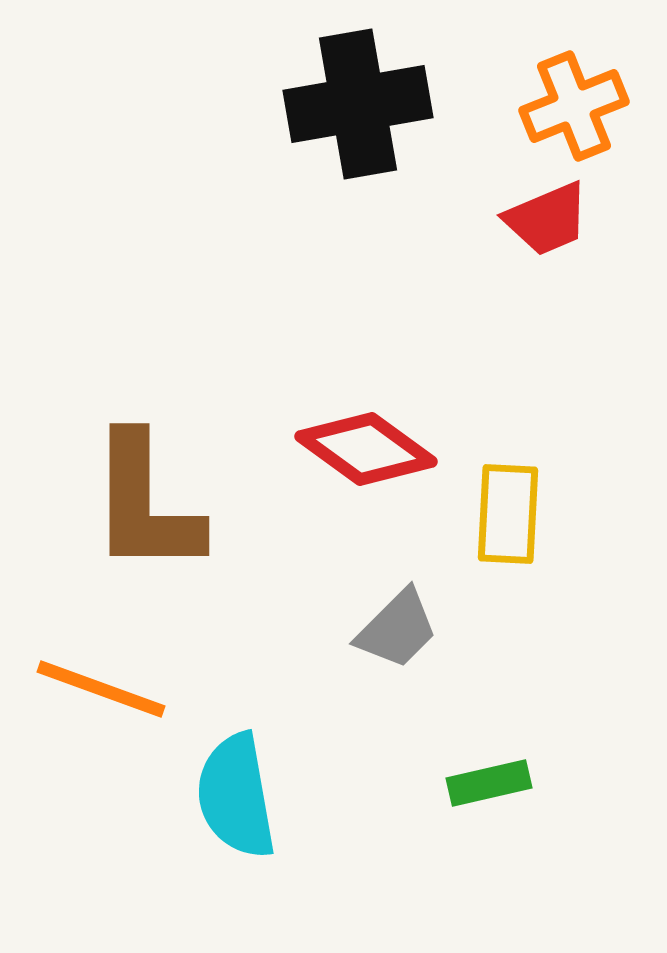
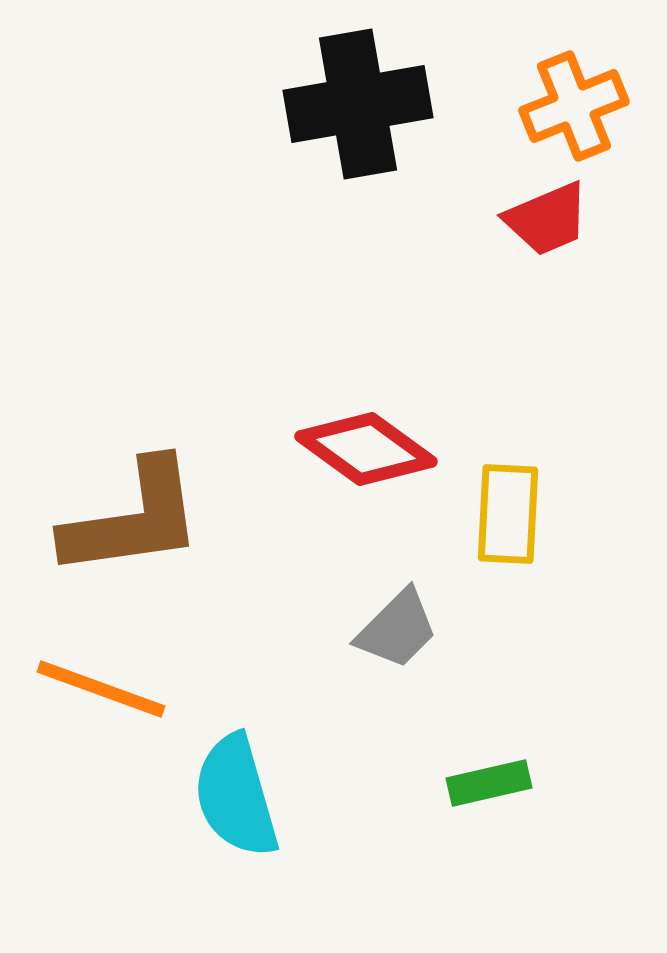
brown L-shape: moved 12 px left, 15 px down; rotated 98 degrees counterclockwise
cyan semicircle: rotated 6 degrees counterclockwise
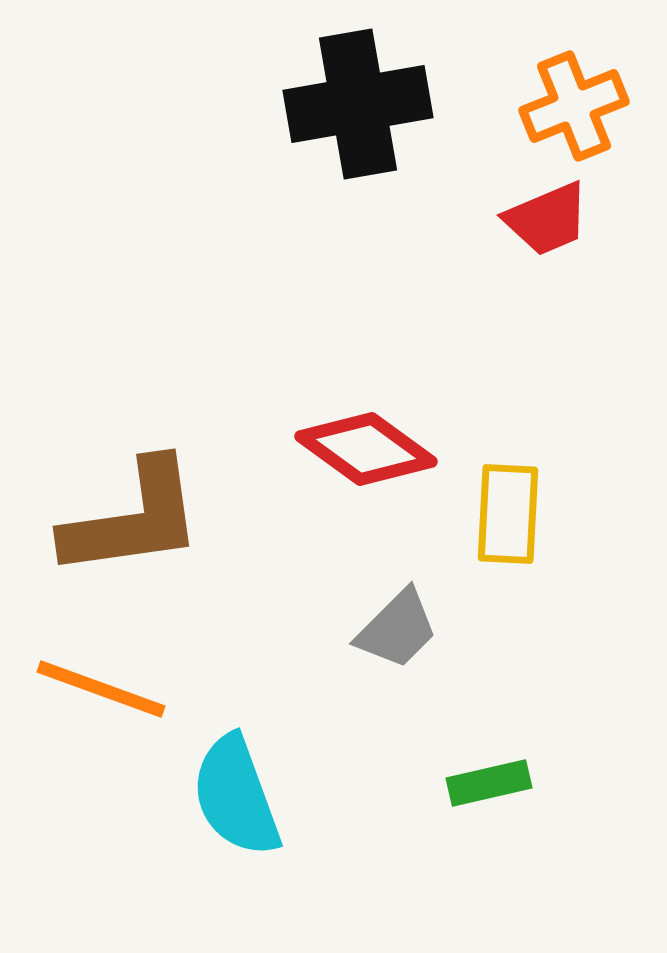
cyan semicircle: rotated 4 degrees counterclockwise
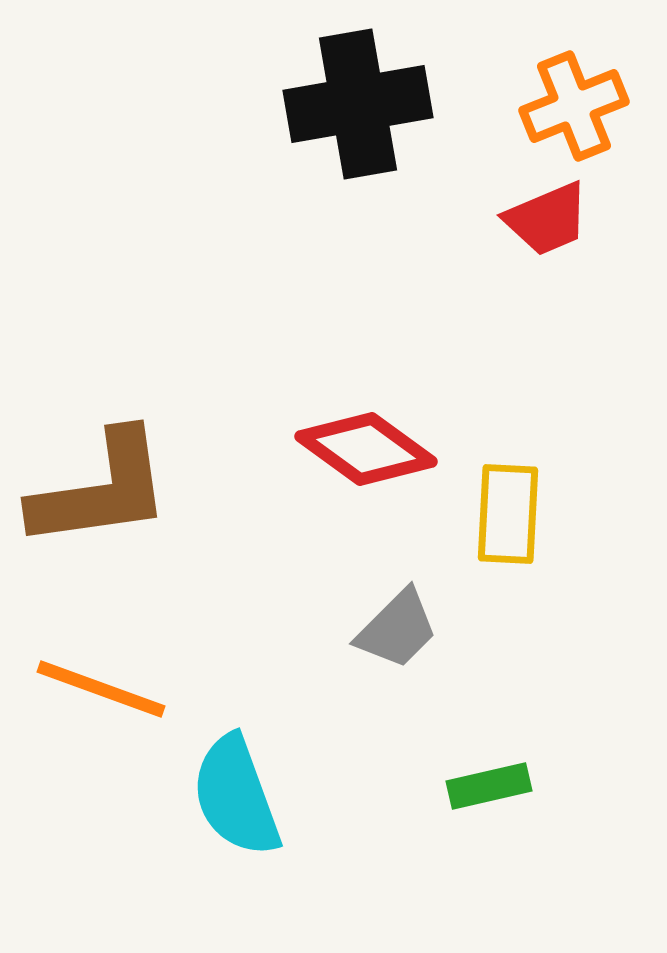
brown L-shape: moved 32 px left, 29 px up
green rectangle: moved 3 px down
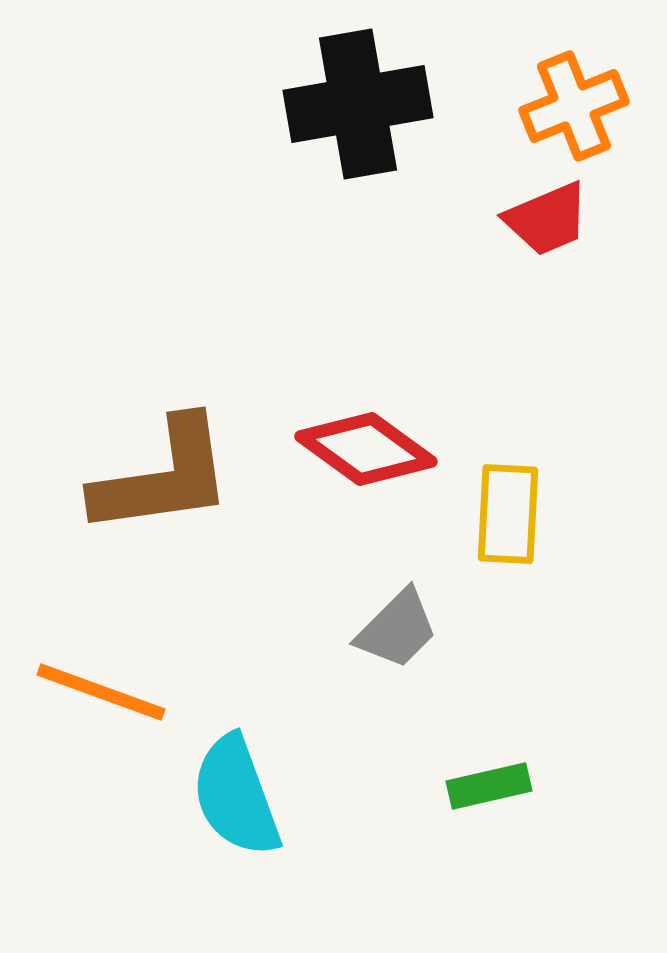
brown L-shape: moved 62 px right, 13 px up
orange line: moved 3 px down
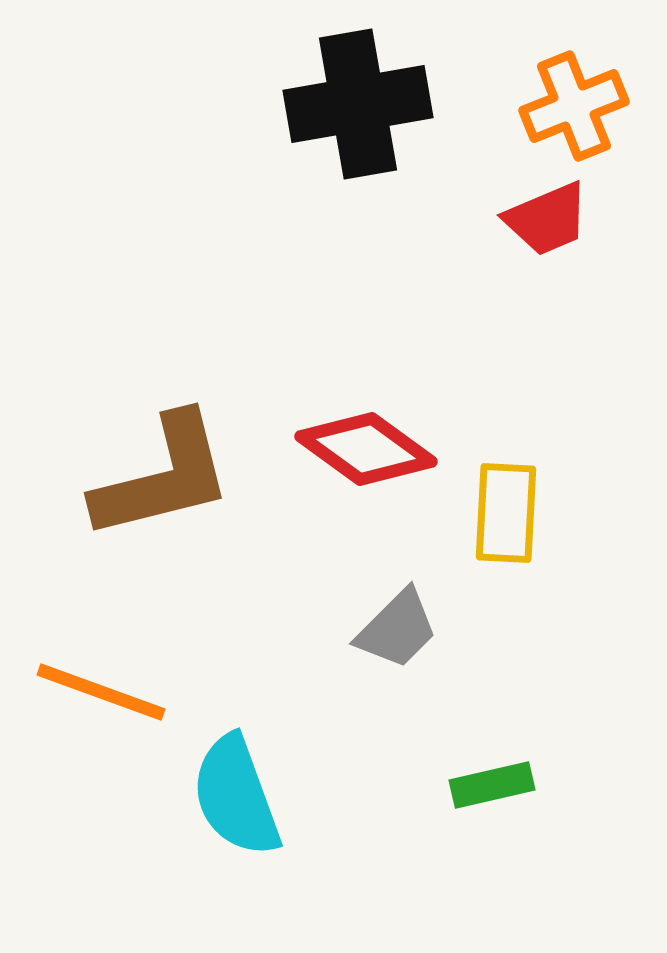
brown L-shape: rotated 6 degrees counterclockwise
yellow rectangle: moved 2 px left, 1 px up
green rectangle: moved 3 px right, 1 px up
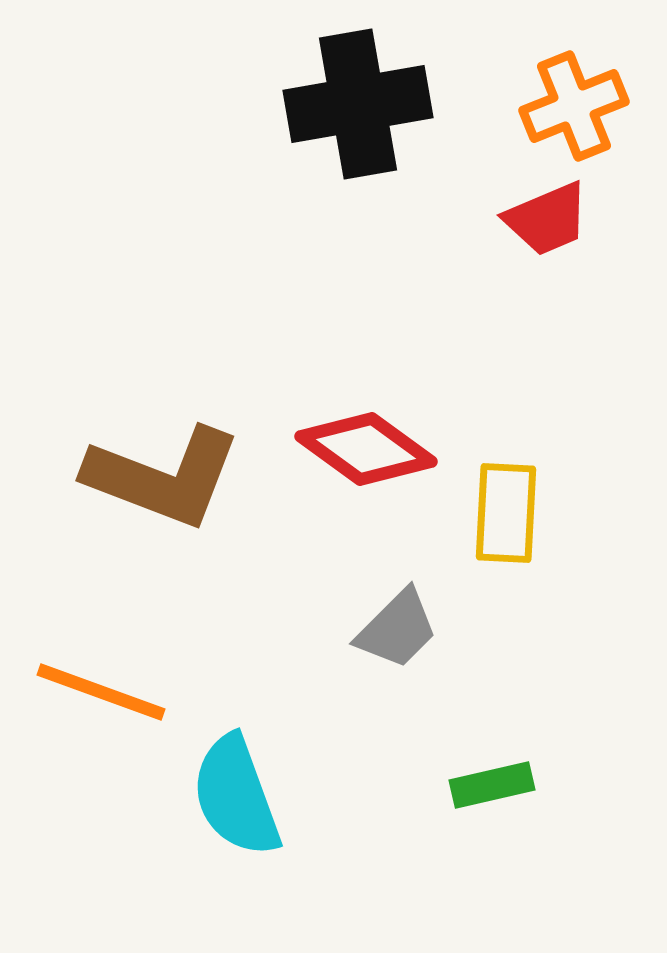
brown L-shape: rotated 35 degrees clockwise
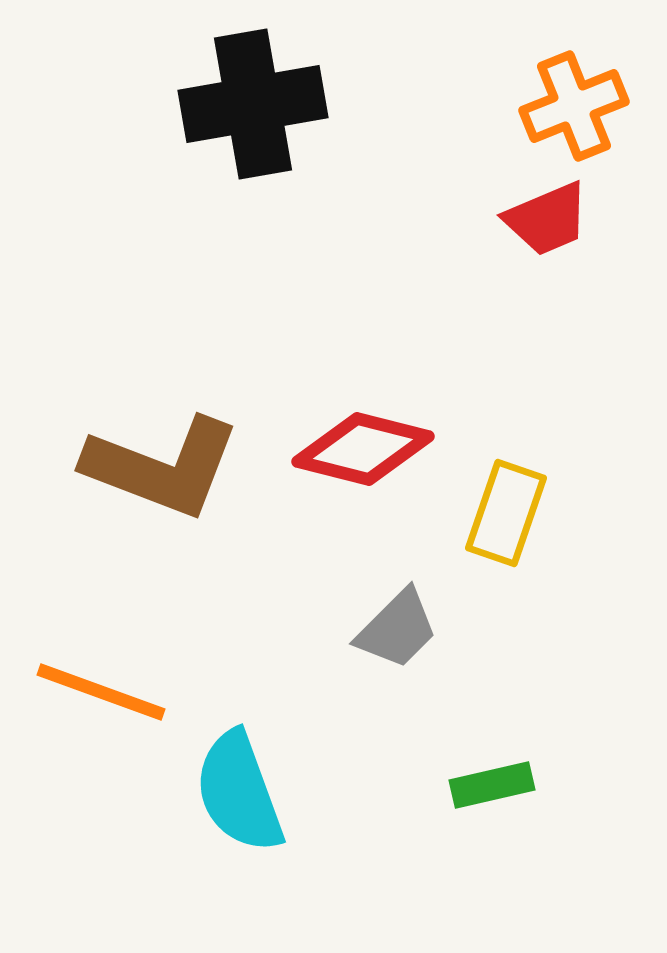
black cross: moved 105 px left
red diamond: moved 3 px left; rotated 22 degrees counterclockwise
brown L-shape: moved 1 px left, 10 px up
yellow rectangle: rotated 16 degrees clockwise
cyan semicircle: moved 3 px right, 4 px up
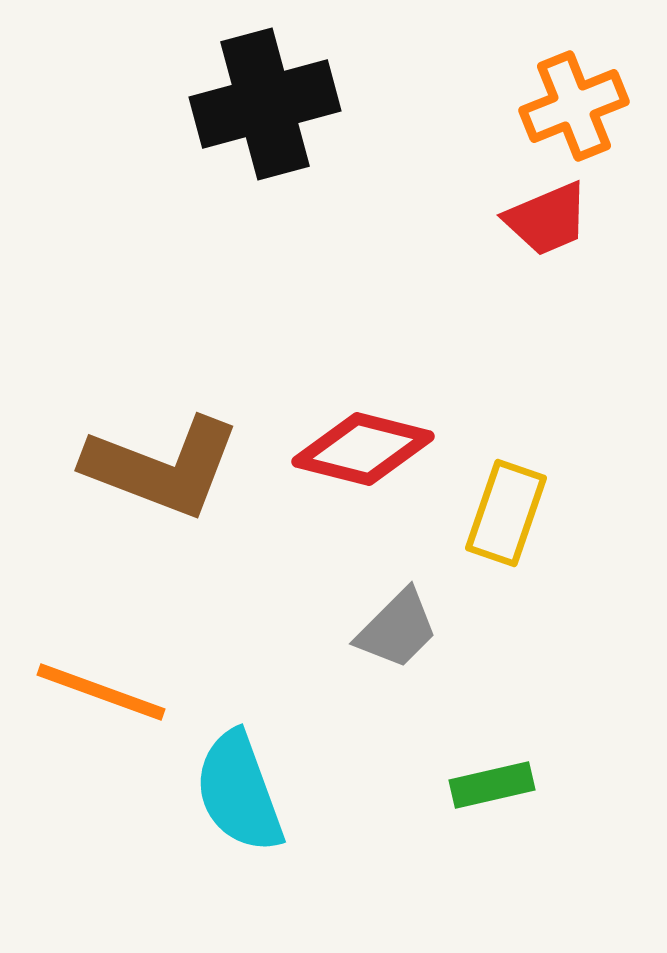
black cross: moved 12 px right; rotated 5 degrees counterclockwise
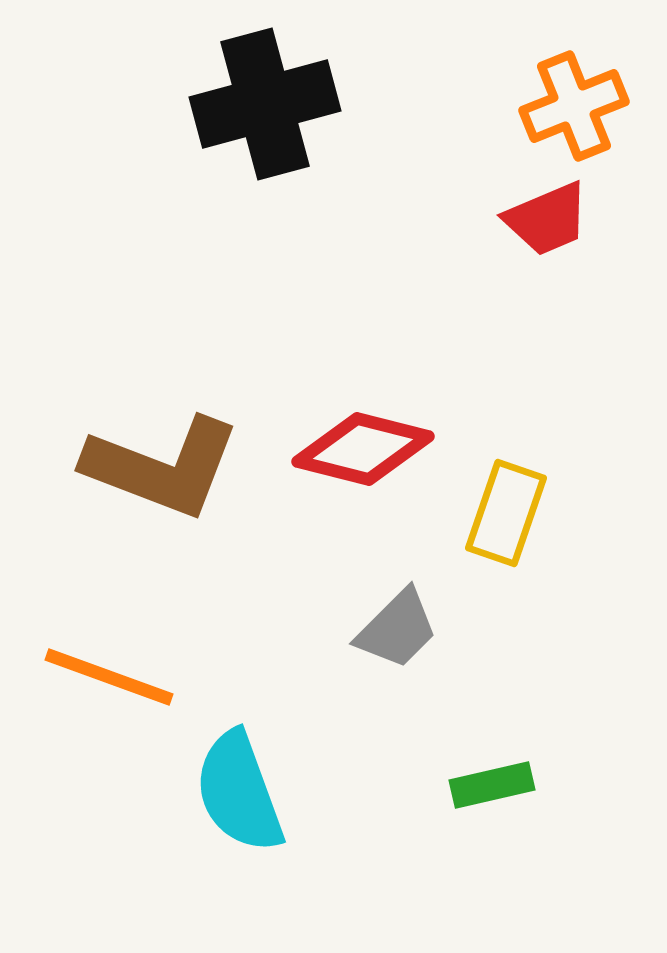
orange line: moved 8 px right, 15 px up
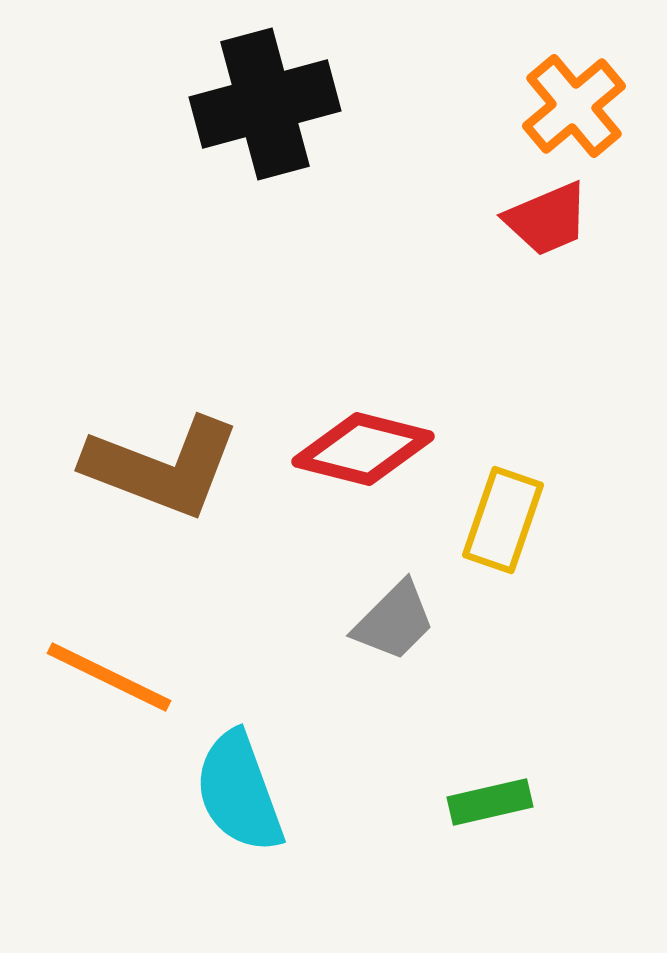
orange cross: rotated 18 degrees counterclockwise
yellow rectangle: moved 3 px left, 7 px down
gray trapezoid: moved 3 px left, 8 px up
orange line: rotated 6 degrees clockwise
green rectangle: moved 2 px left, 17 px down
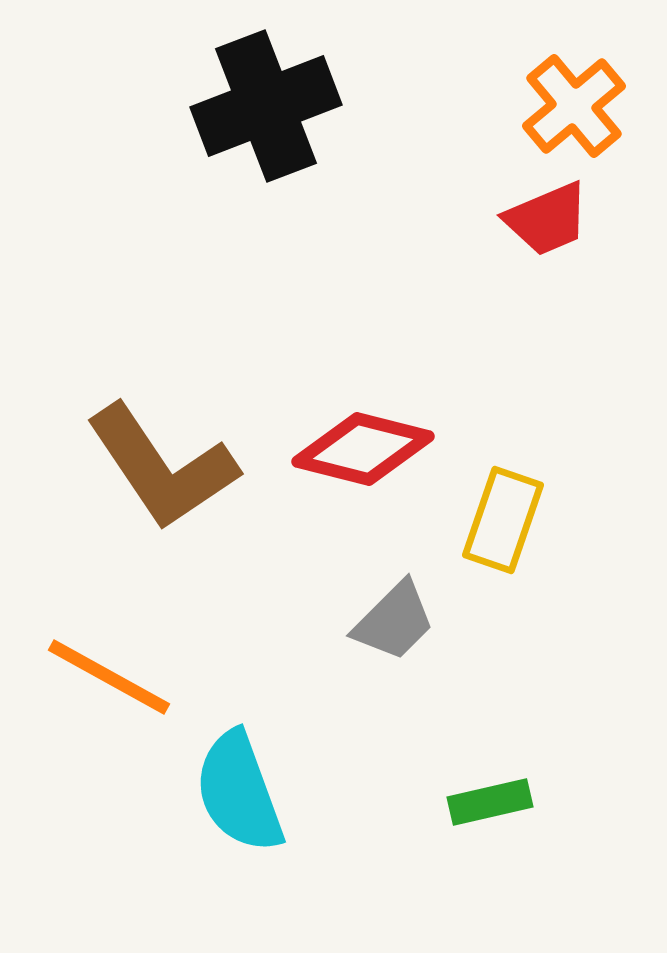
black cross: moved 1 px right, 2 px down; rotated 6 degrees counterclockwise
brown L-shape: rotated 35 degrees clockwise
orange line: rotated 3 degrees clockwise
